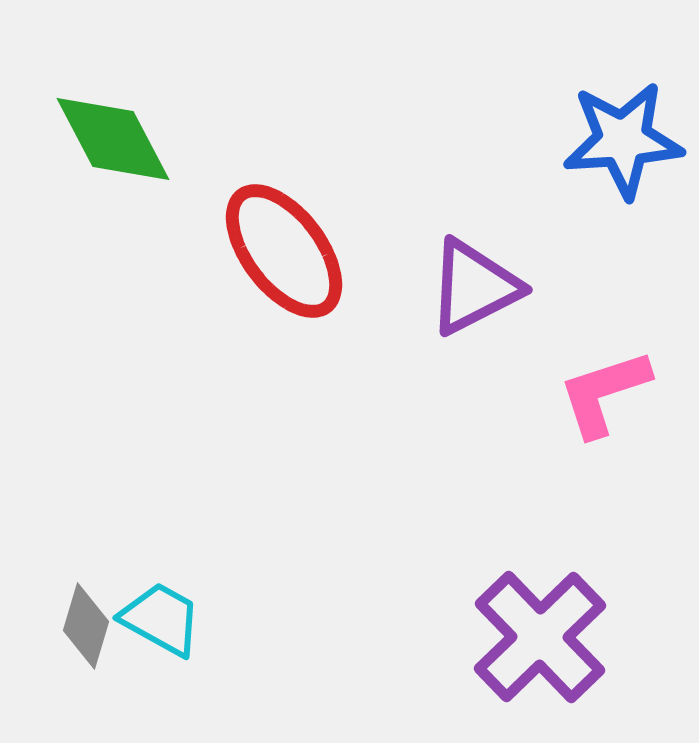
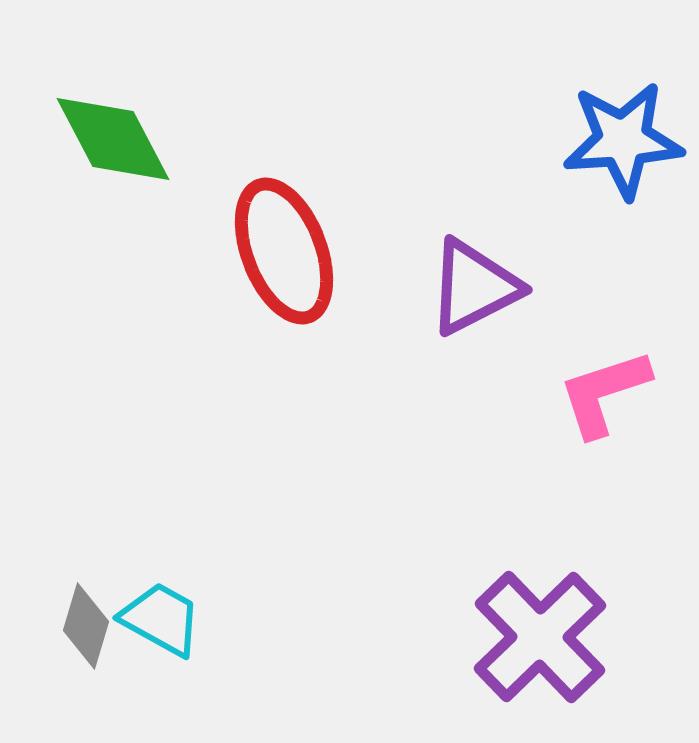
red ellipse: rotated 16 degrees clockwise
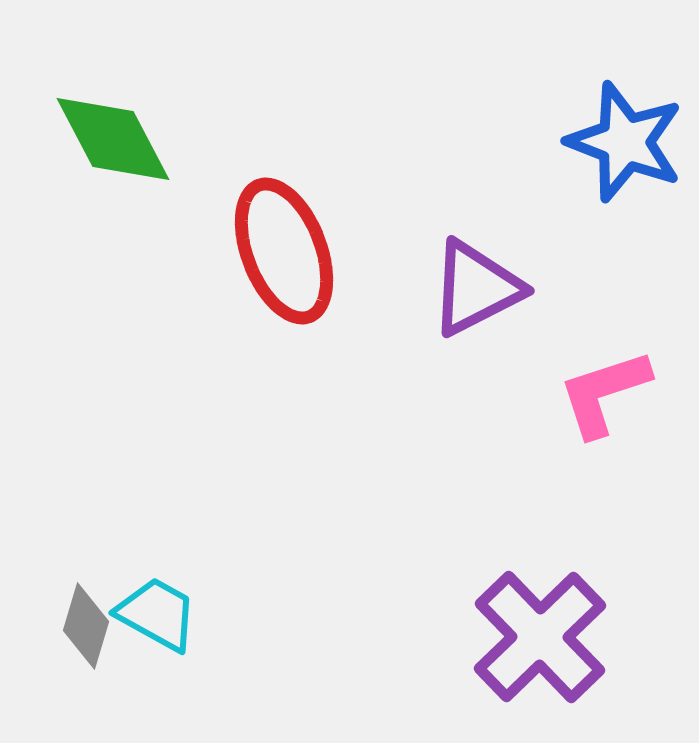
blue star: moved 2 px right, 2 px down; rotated 25 degrees clockwise
purple triangle: moved 2 px right, 1 px down
cyan trapezoid: moved 4 px left, 5 px up
